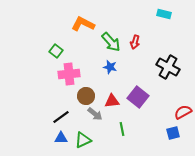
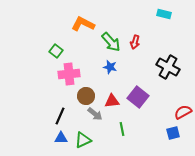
black line: moved 1 px left, 1 px up; rotated 30 degrees counterclockwise
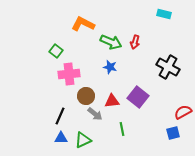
green arrow: rotated 25 degrees counterclockwise
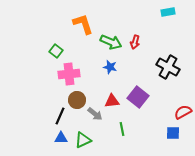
cyan rectangle: moved 4 px right, 2 px up; rotated 24 degrees counterclockwise
orange L-shape: rotated 45 degrees clockwise
brown circle: moved 9 px left, 4 px down
blue square: rotated 16 degrees clockwise
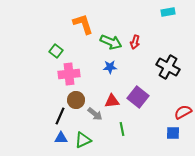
blue star: rotated 16 degrees counterclockwise
brown circle: moved 1 px left
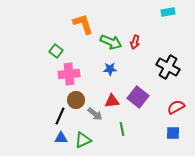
blue star: moved 2 px down
red semicircle: moved 7 px left, 5 px up
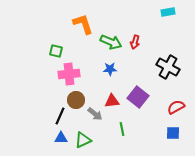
green square: rotated 24 degrees counterclockwise
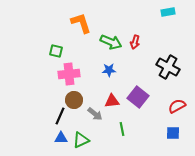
orange L-shape: moved 2 px left, 1 px up
blue star: moved 1 px left, 1 px down
brown circle: moved 2 px left
red semicircle: moved 1 px right, 1 px up
green triangle: moved 2 px left
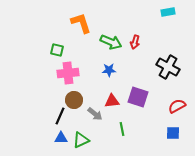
green square: moved 1 px right, 1 px up
pink cross: moved 1 px left, 1 px up
purple square: rotated 20 degrees counterclockwise
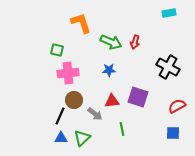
cyan rectangle: moved 1 px right, 1 px down
green triangle: moved 1 px right, 2 px up; rotated 18 degrees counterclockwise
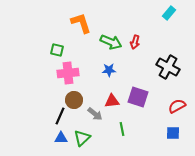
cyan rectangle: rotated 40 degrees counterclockwise
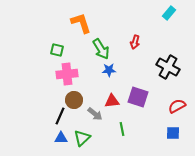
green arrow: moved 10 px left, 7 px down; rotated 35 degrees clockwise
pink cross: moved 1 px left, 1 px down
